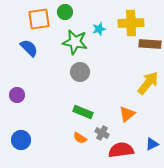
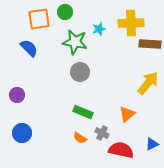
blue circle: moved 1 px right, 7 px up
red semicircle: rotated 20 degrees clockwise
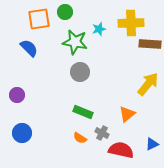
yellow arrow: moved 1 px down
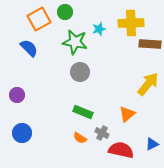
orange square: rotated 20 degrees counterclockwise
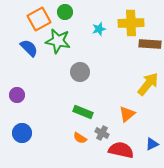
green star: moved 17 px left, 1 px up
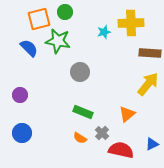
orange square: rotated 15 degrees clockwise
cyan star: moved 5 px right, 3 px down
brown rectangle: moved 9 px down
purple circle: moved 3 px right
gray cross: rotated 16 degrees clockwise
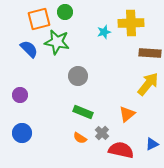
green star: moved 1 px left, 1 px down
blue semicircle: moved 1 px down
gray circle: moved 2 px left, 4 px down
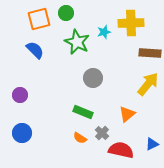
green circle: moved 1 px right, 1 px down
green star: moved 20 px right; rotated 15 degrees clockwise
blue semicircle: moved 6 px right, 1 px down
gray circle: moved 15 px right, 2 px down
